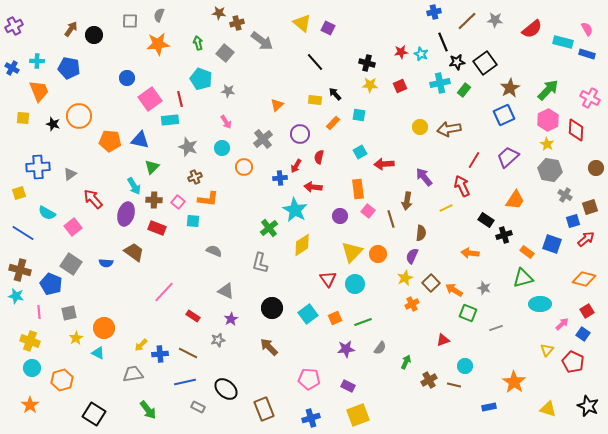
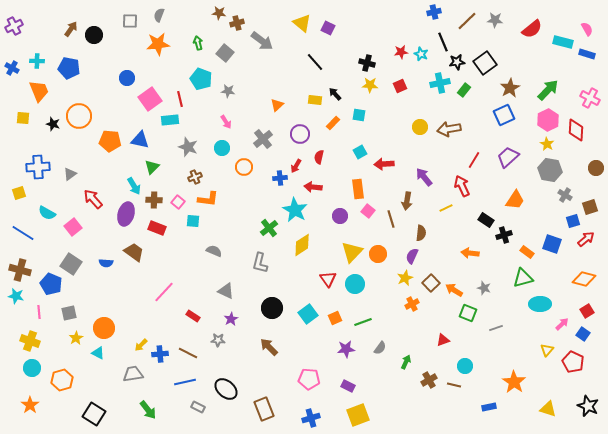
gray star at (218, 340): rotated 16 degrees clockwise
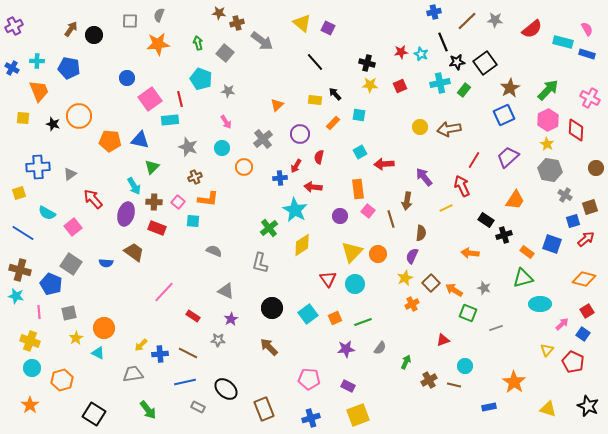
brown cross at (154, 200): moved 2 px down
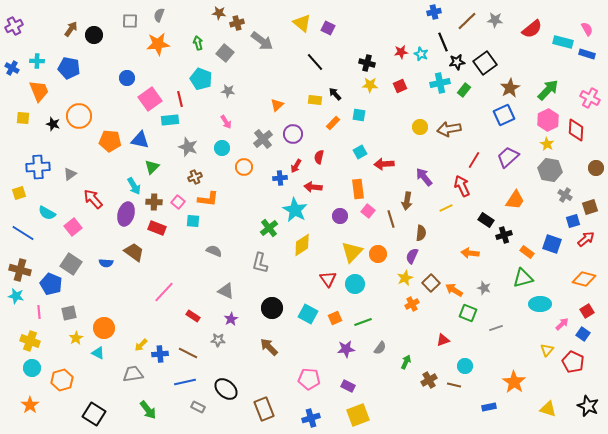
purple circle at (300, 134): moved 7 px left
cyan square at (308, 314): rotated 24 degrees counterclockwise
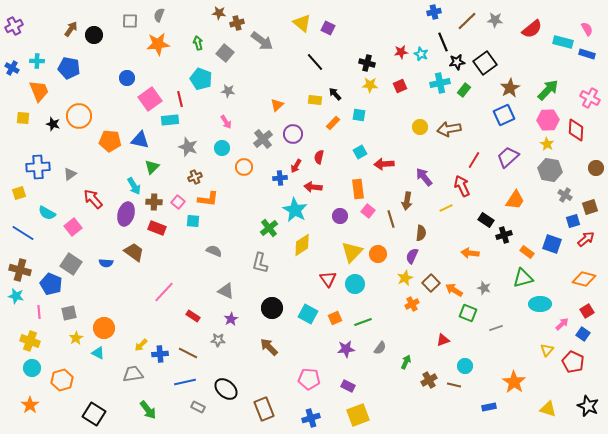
pink hexagon at (548, 120): rotated 25 degrees clockwise
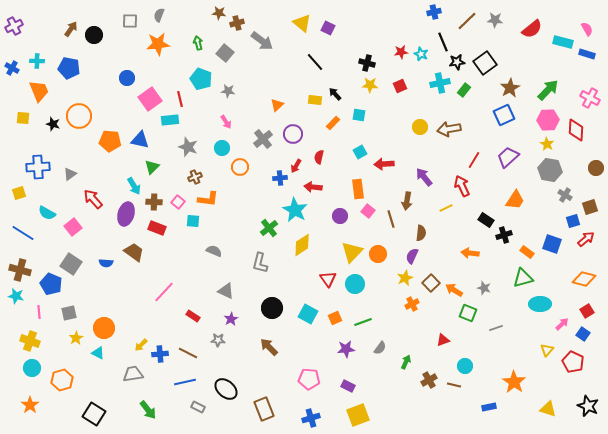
orange circle at (244, 167): moved 4 px left
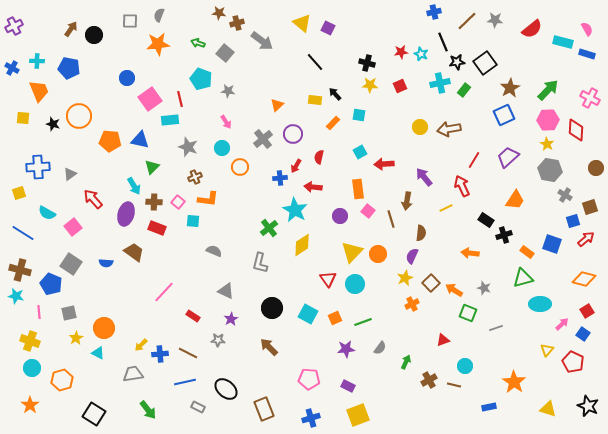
green arrow at (198, 43): rotated 56 degrees counterclockwise
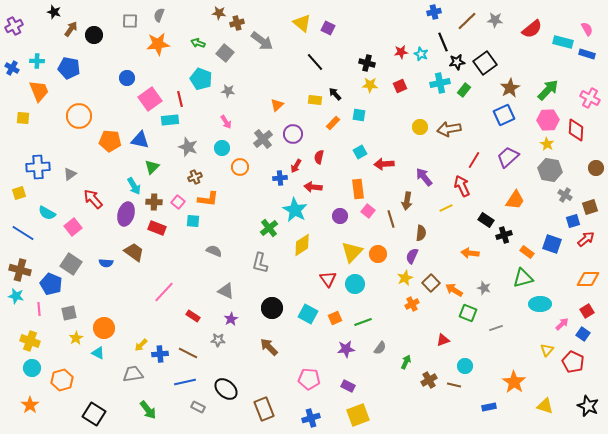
black star at (53, 124): moved 1 px right, 112 px up
orange diamond at (584, 279): moved 4 px right; rotated 15 degrees counterclockwise
pink line at (39, 312): moved 3 px up
yellow triangle at (548, 409): moved 3 px left, 3 px up
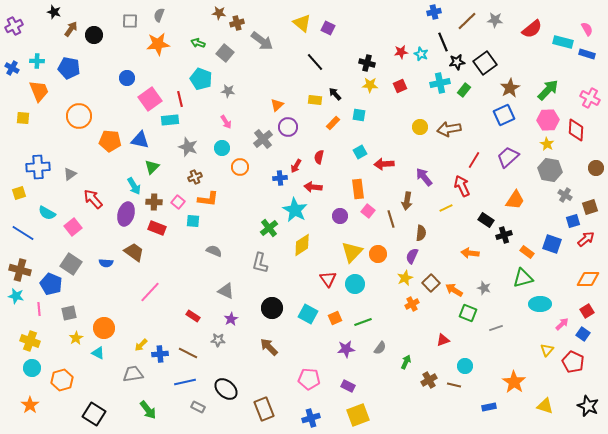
purple circle at (293, 134): moved 5 px left, 7 px up
pink line at (164, 292): moved 14 px left
